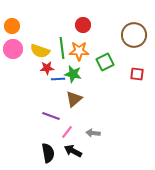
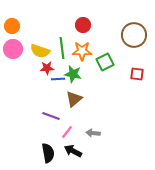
orange star: moved 3 px right
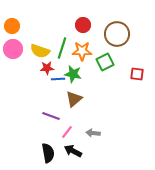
brown circle: moved 17 px left, 1 px up
green line: rotated 25 degrees clockwise
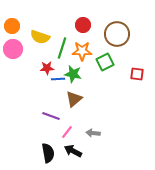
yellow semicircle: moved 14 px up
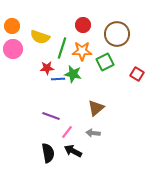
red square: rotated 24 degrees clockwise
brown triangle: moved 22 px right, 9 px down
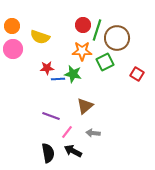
brown circle: moved 4 px down
green line: moved 35 px right, 18 px up
brown triangle: moved 11 px left, 2 px up
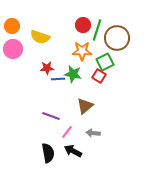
red square: moved 38 px left, 2 px down
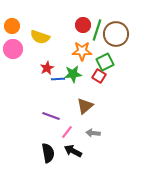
brown circle: moved 1 px left, 4 px up
red star: rotated 24 degrees counterclockwise
green star: rotated 18 degrees counterclockwise
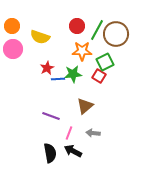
red circle: moved 6 px left, 1 px down
green line: rotated 10 degrees clockwise
pink line: moved 2 px right, 1 px down; rotated 16 degrees counterclockwise
black semicircle: moved 2 px right
